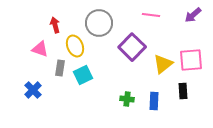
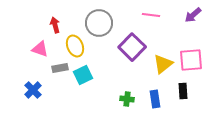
gray rectangle: rotated 70 degrees clockwise
blue rectangle: moved 1 px right, 2 px up; rotated 12 degrees counterclockwise
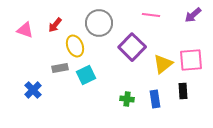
red arrow: rotated 126 degrees counterclockwise
pink triangle: moved 15 px left, 19 px up
cyan square: moved 3 px right
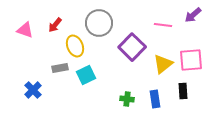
pink line: moved 12 px right, 10 px down
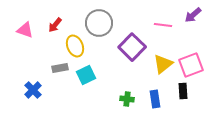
pink square: moved 5 px down; rotated 15 degrees counterclockwise
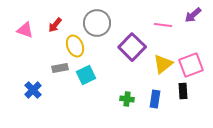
gray circle: moved 2 px left
blue rectangle: rotated 18 degrees clockwise
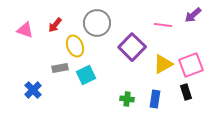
yellow triangle: rotated 10 degrees clockwise
black rectangle: moved 3 px right, 1 px down; rotated 14 degrees counterclockwise
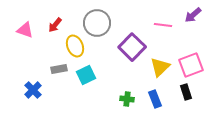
yellow triangle: moved 3 px left, 3 px down; rotated 15 degrees counterclockwise
gray rectangle: moved 1 px left, 1 px down
blue rectangle: rotated 30 degrees counterclockwise
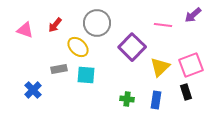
yellow ellipse: moved 3 px right, 1 px down; rotated 25 degrees counterclockwise
cyan square: rotated 30 degrees clockwise
blue rectangle: moved 1 px right, 1 px down; rotated 30 degrees clockwise
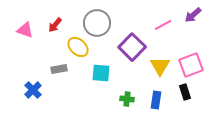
pink line: rotated 36 degrees counterclockwise
yellow triangle: moved 1 px up; rotated 15 degrees counterclockwise
cyan square: moved 15 px right, 2 px up
black rectangle: moved 1 px left
